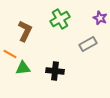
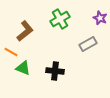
brown L-shape: rotated 25 degrees clockwise
orange line: moved 1 px right, 2 px up
green triangle: rotated 28 degrees clockwise
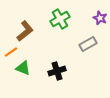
orange line: rotated 64 degrees counterclockwise
black cross: moved 2 px right; rotated 24 degrees counterclockwise
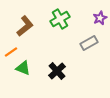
purple star: rotated 24 degrees clockwise
brown L-shape: moved 5 px up
gray rectangle: moved 1 px right, 1 px up
black cross: rotated 24 degrees counterclockwise
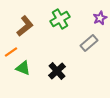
gray rectangle: rotated 12 degrees counterclockwise
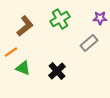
purple star: rotated 24 degrees clockwise
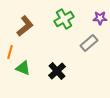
green cross: moved 4 px right
orange line: moved 1 px left; rotated 40 degrees counterclockwise
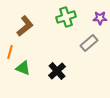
green cross: moved 2 px right, 2 px up; rotated 12 degrees clockwise
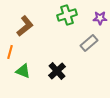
green cross: moved 1 px right, 2 px up
green triangle: moved 3 px down
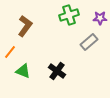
green cross: moved 2 px right
brown L-shape: rotated 15 degrees counterclockwise
gray rectangle: moved 1 px up
orange line: rotated 24 degrees clockwise
black cross: rotated 12 degrees counterclockwise
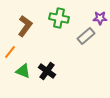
green cross: moved 10 px left, 3 px down; rotated 30 degrees clockwise
gray rectangle: moved 3 px left, 6 px up
black cross: moved 10 px left
